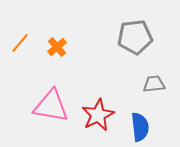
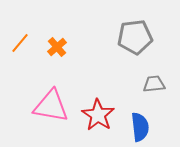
red star: rotated 12 degrees counterclockwise
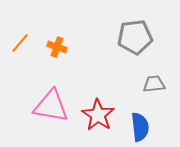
orange cross: rotated 30 degrees counterclockwise
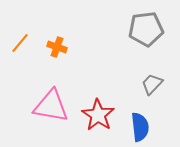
gray pentagon: moved 11 px right, 8 px up
gray trapezoid: moved 2 px left; rotated 40 degrees counterclockwise
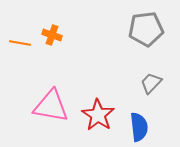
orange line: rotated 60 degrees clockwise
orange cross: moved 5 px left, 12 px up
gray trapezoid: moved 1 px left, 1 px up
blue semicircle: moved 1 px left
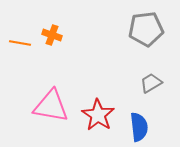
gray trapezoid: rotated 15 degrees clockwise
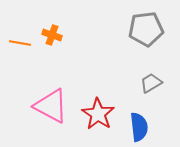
pink triangle: rotated 18 degrees clockwise
red star: moved 1 px up
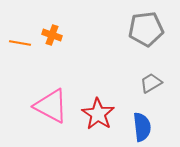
blue semicircle: moved 3 px right
